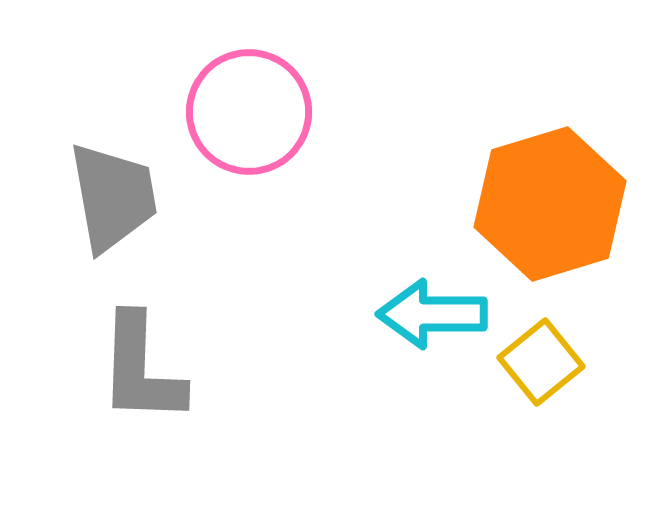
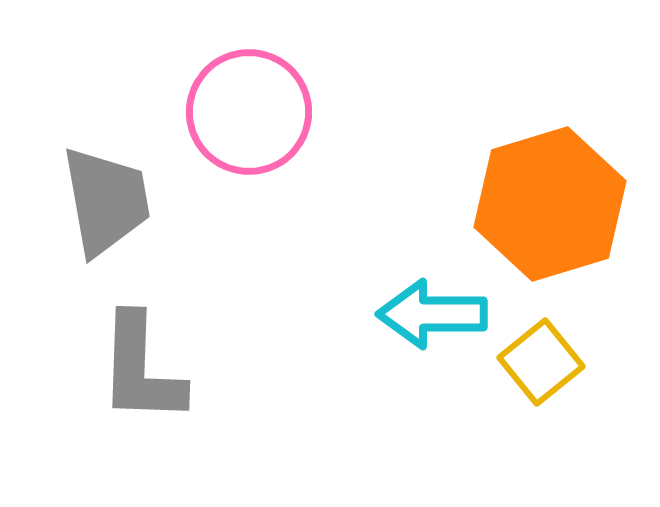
gray trapezoid: moved 7 px left, 4 px down
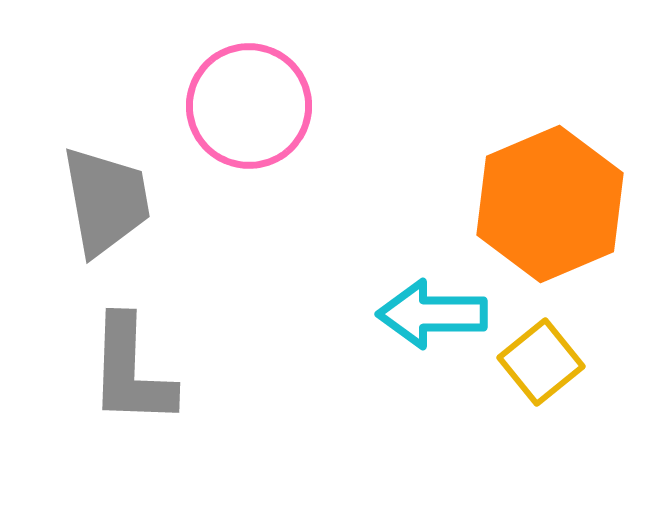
pink circle: moved 6 px up
orange hexagon: rotated 6 degrees counterclockwise
gray L-shape: moved 10 px left, 2 px down
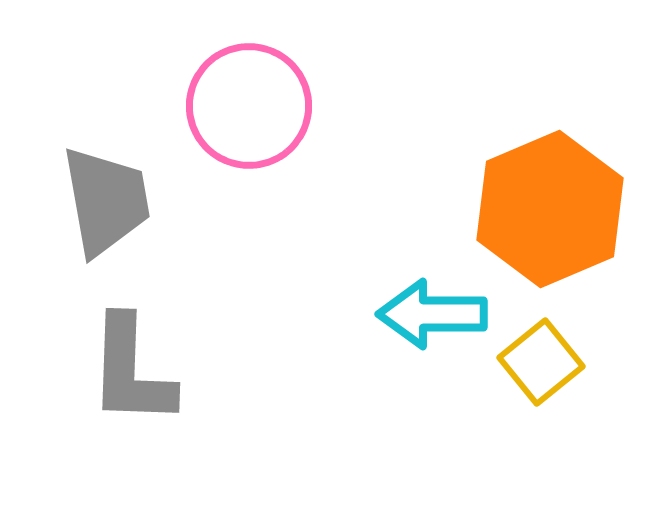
orange hexagon: moved 5 px down
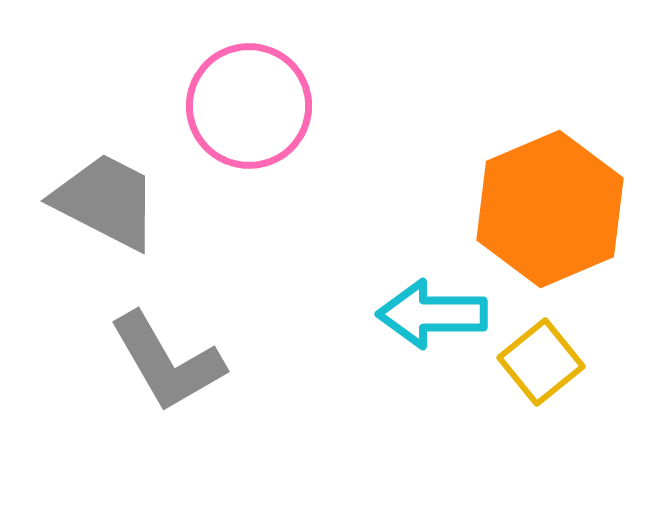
gray trapezoid: rotated 53 degrees counterclockwise
gray L-shape: moved 36 px right, 9 px up; rotated 32 degrees counterclockwise
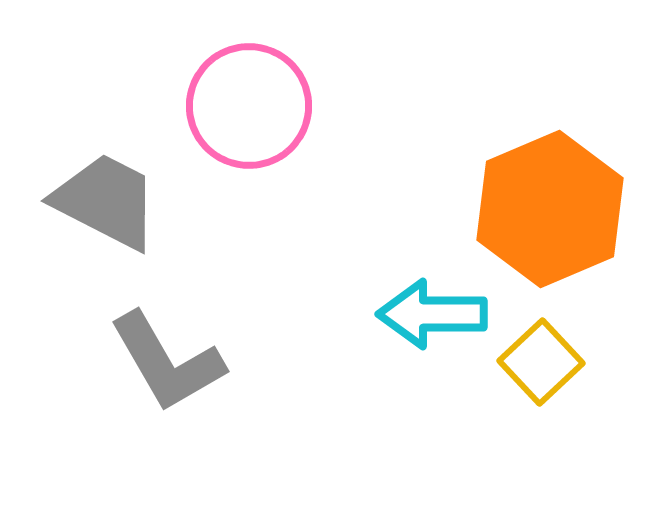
yellow square: rotated 4 degrees counterclockwise
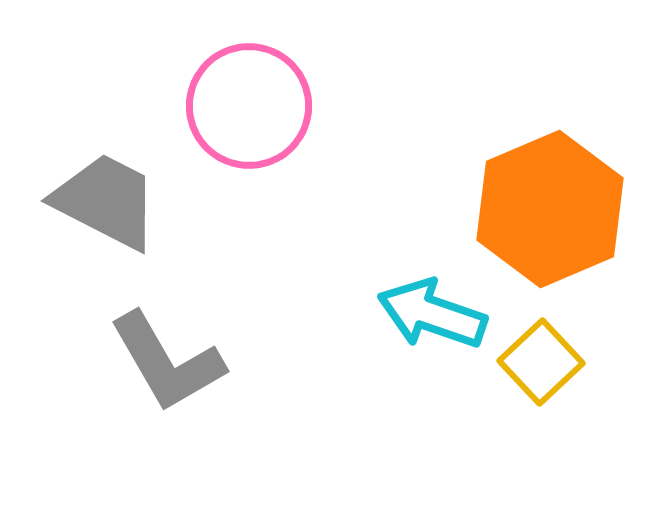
cyan arrow: rotated 19 degrees clockwise
